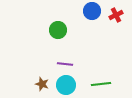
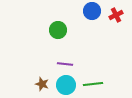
green line: moved 8 px left
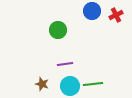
purple line: rotated 14 degrees counterclockwise
cyan circle: moved 4 px right, 1 px down
